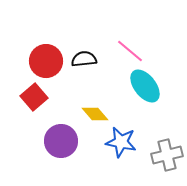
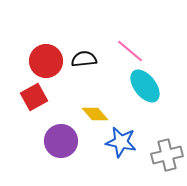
red square: rotated 12 degrees clockwise
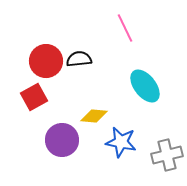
pink line: moved 5 px left, 23 px up; rotated 24 degrees clockwise
black semicircle: moved 5 px left
yellow diamond: moved 1 px left, 2 px down; rotated 44 degrees counterclockwise
purple circle: moved 1 px right, 1 px up
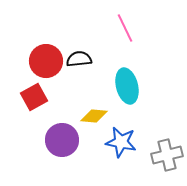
cyan ellipse: moved 18 px left; rotated 24 degrees clockwise
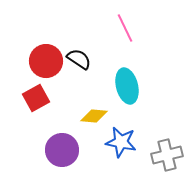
black semicircle: rotated 40 degrees clockwise
red square: moved 2 px right, 1 px down
purple circle: moved 10 px down
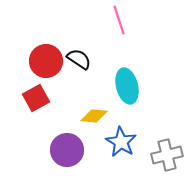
pink line: moved 6 px left, 8 px up; rotated 8 degrees clockwise
blue star: rotated 20 degrees clockwise
purple circle: moved 5 px right
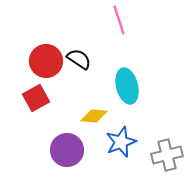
blue star: rotated 20 degrees clockwise
